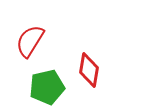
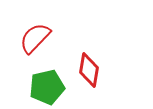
red semicircle: moved 5 px right, 3 px up; rotated 12 degrees clockwise
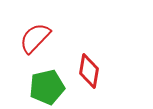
red diamond: moved 1 px down
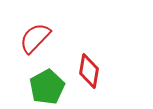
green pentagon: rotated 16 degrees counterclockwise
